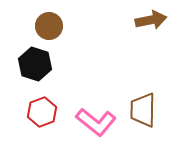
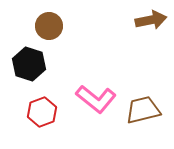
black hexagon: moved 6 px left
brown trapezoid: rotated 75 degrees clockwise
pink L-shape: moved 23 px up
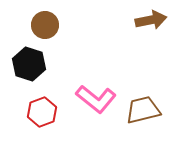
brown circle: moved 4 px left, 1 px up
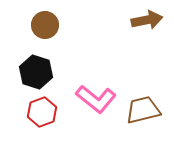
brown arrow: moved 4 px left
black hexagon: moved 7 px right, 8 px down
